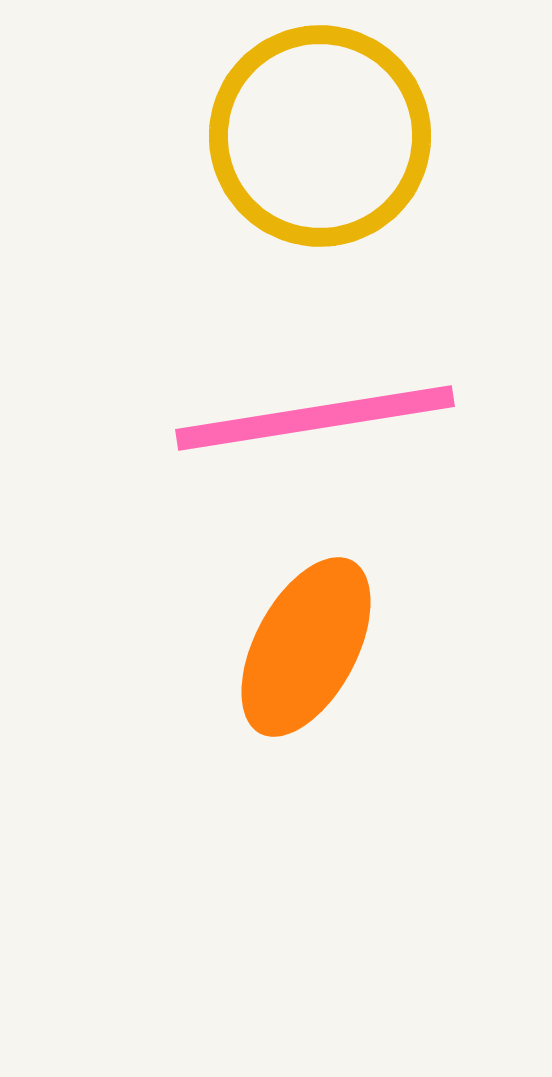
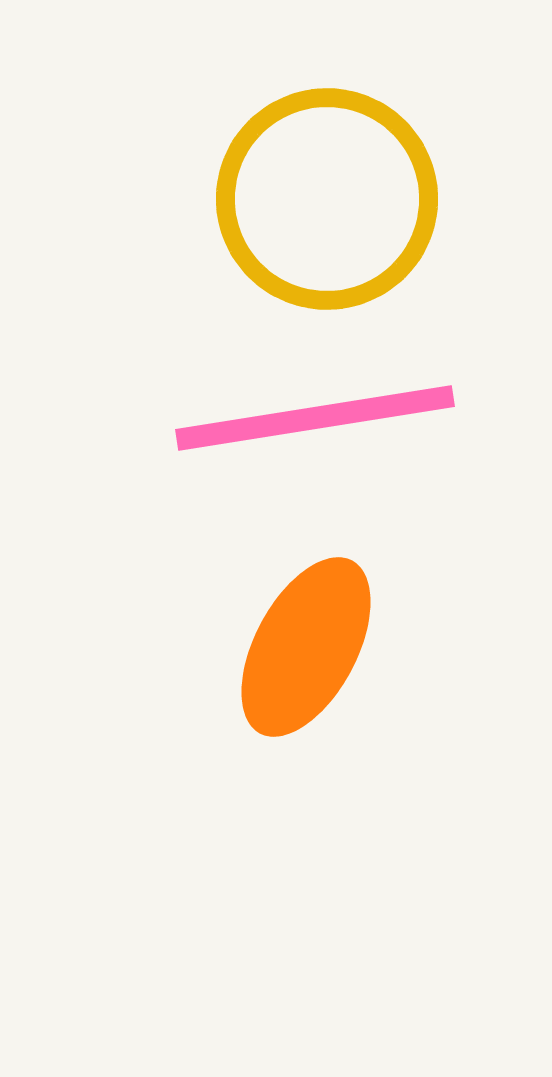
yellow circle: moved 7 px right, 63 px down
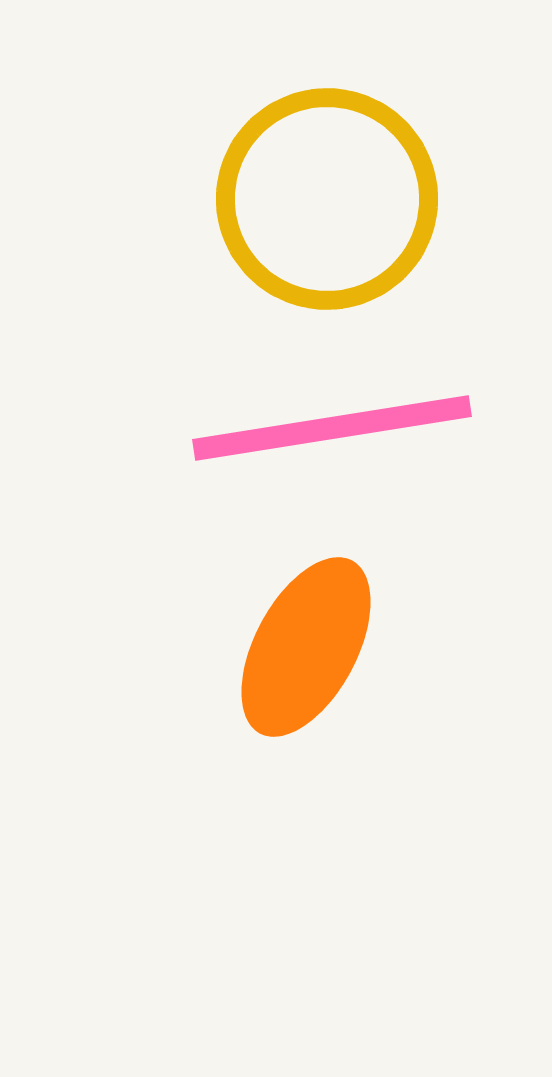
pink line: moved 17 px right, 10 px down
